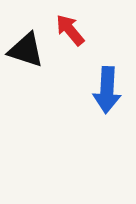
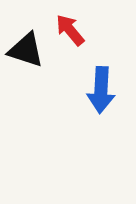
blue arrow: moved 6 px left
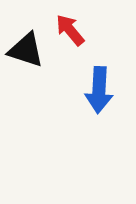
blue arrow: moved 2 px left
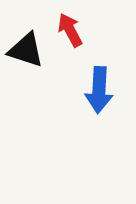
red arrow: rotated 12 degrees clockwise
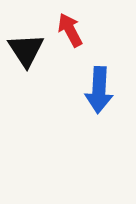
black triangle: rotated 39 degrees clockwise
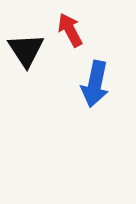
blue arrow: moved 4 px left, 6 px up; rotated 9 degrees clockwise
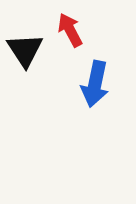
black triangle: moved 1 px left
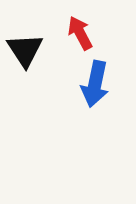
red arrow: moved 10 px right, 3 px down
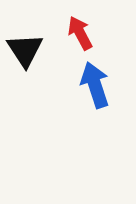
blue arrow: moved 1 px down; rotated 150 degrees clockwise
